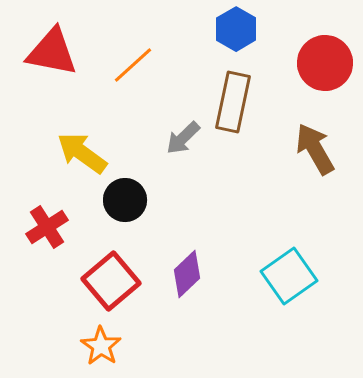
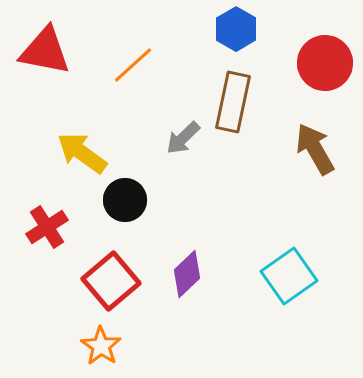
red triangle: moved 7 px left, 1 px up
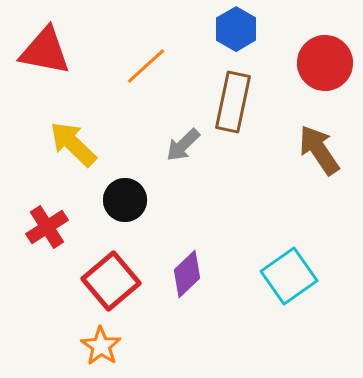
orange line: moved 13 px right, 1 px down
gray arrow: moved 7 px down
brown arrow: moved 4 px right, 1 px down; rotated 4 degrees counterclockwise
yellow arrow: moved 9 px left, 9 px up; rotated 8 degrees clockwise
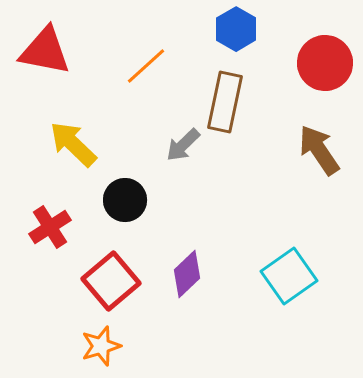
brown rectangle: moved 8 px left
red cross: moved 3 px right
orange star: rotated 21 degrees clockwise
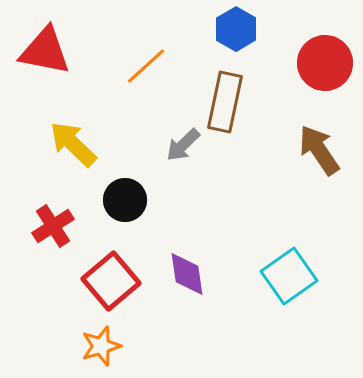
red cross: moved 3 px right, 1 px up
purple diamond: rotated 54 degrees counterclockwise
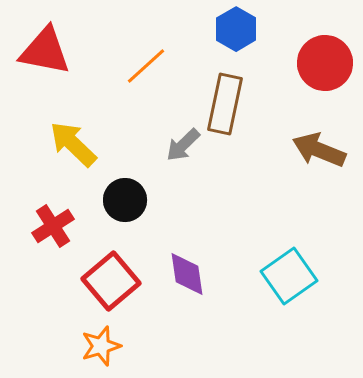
brown rectangle: moved 2 px down
brown arrow: rotated 34 degrees counterclockwise
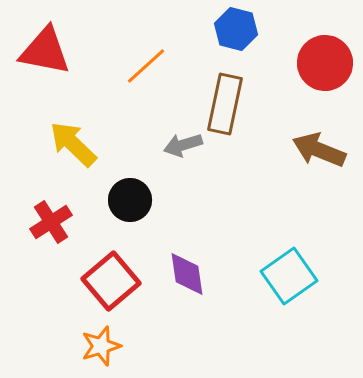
blue hexagon: rotated 15 degrees counterclockwise
gray arrow: rotated 27 degrees clockwise
black circle: moved 5 px right
red cross: moved 2 px left, 4 px up
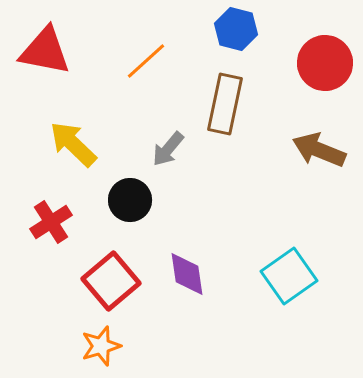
orange line: moved 5 px up
gray arrow: moved 15 px left, 4 px down; rotated 33 degrees counterclockwise
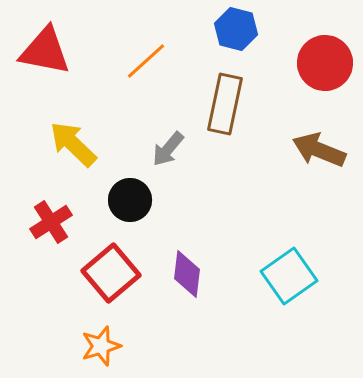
purple diamond: rotated 15 degrees clockwise
red square: moved 8 px up
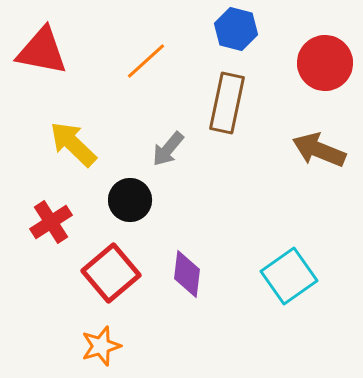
red triangle: moved 3 px left
brown rectangle: moved 2 px right, 1 px up
